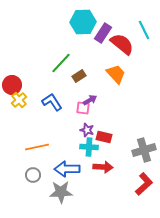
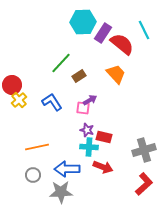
red arrow: rotated 18 degrees clockwise
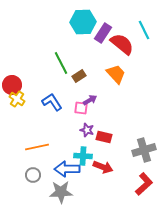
green line: rotated 70 degrees counterclockwise
yellow cross: moved 2 px left, 1 px up; rotated 14 degrees counterclockwise
pink square: moved 2 px left
cyan cross: moved 6 px left, 9 px down
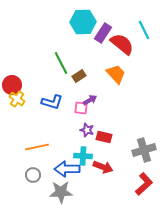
blue L-shape: rotated 140 degrees clockwise
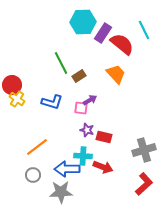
orange line: rotated 25 degrees counterclockwise
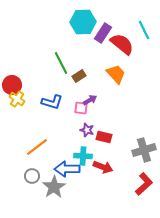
gray circle: moved 1 px left, 1 px down
gray star: moved 7 px left, 5 px up; rotated 30 degrees counterclockwise
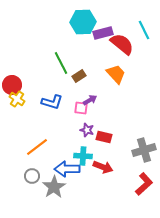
purple rectangle: rotated 42 degrees clockwise
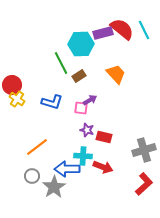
cyan hexagon: moved 2 px left, 22 px down
red semicircle: moved 15 px up
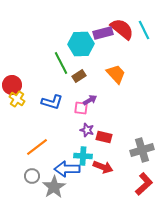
gray cross: moved 2 px left
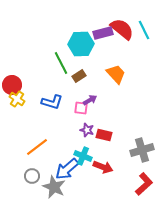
red rectangle: moved 2 px up
cyan cross: rotated 18 degrees clockwise
blue arrow: rotated 40 degrees counterclockwise
gray star: rotated 15 degrees counterclockwise
